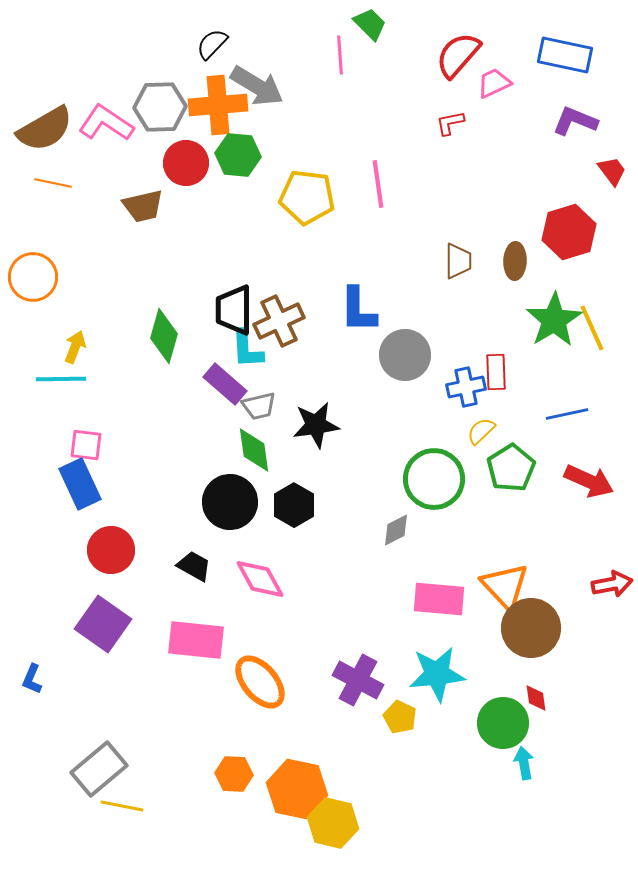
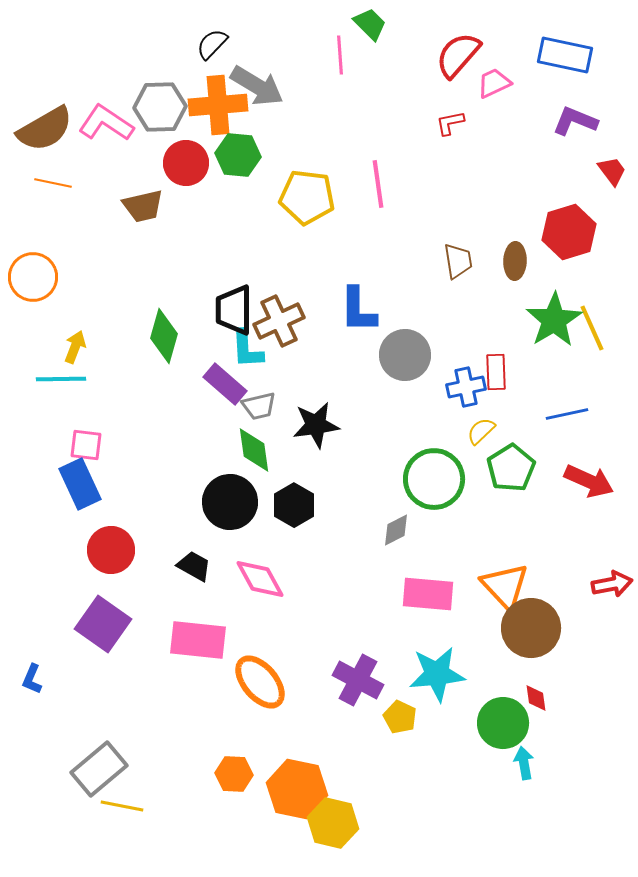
brown trapezoid at (458, 261): rotated 9 degrees counterclockwise
pink rectangle at (439, 599): moved 11 px left, 5 px up
pink rectangle at (196, 640): moved 2 px right
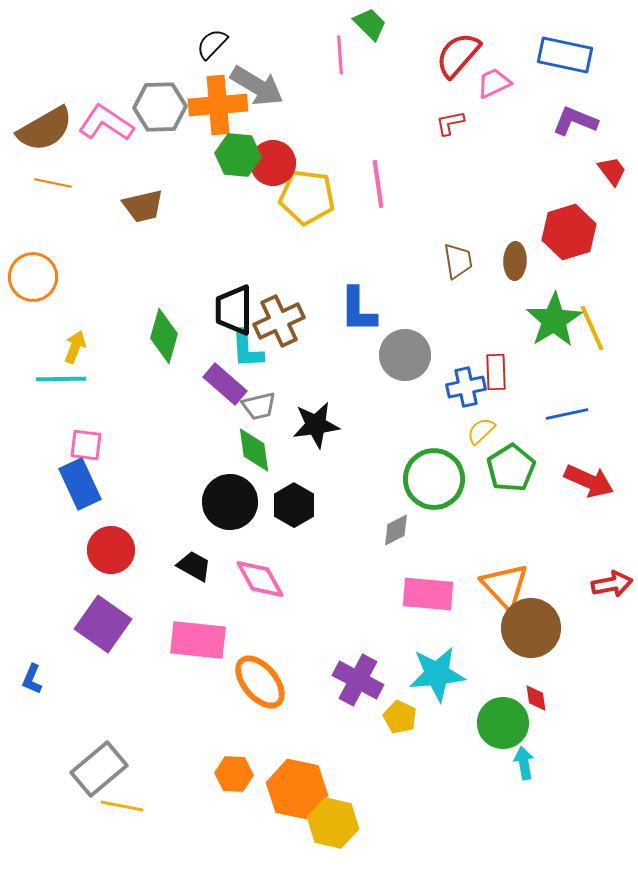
red circle at (186, 163): moved 87 px right
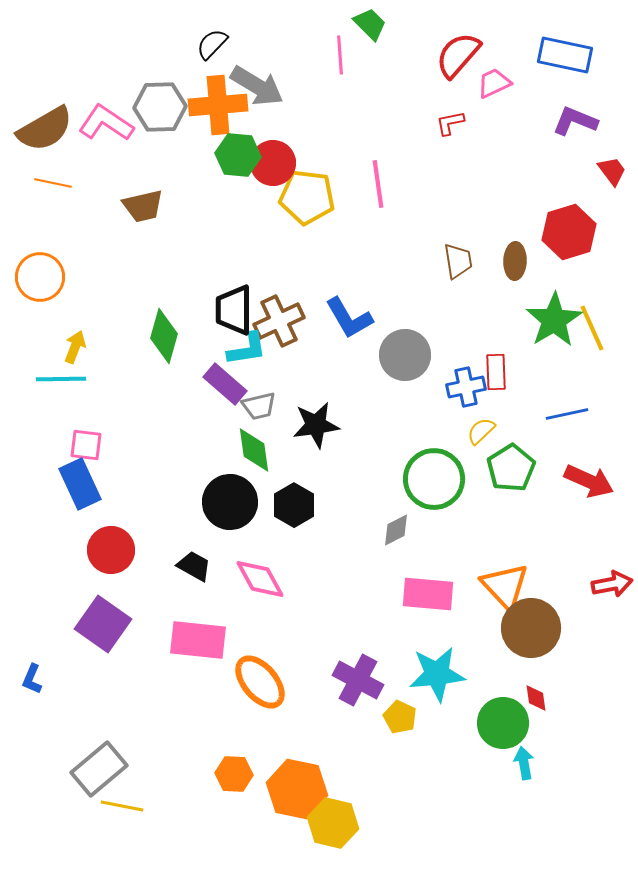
orange circle at (33, 277): moved 7 px right
blue L-shape at (358, 310): moved 9 px left, 8 px down; rotated 30 degrees counterclockwise
cyan L-shape at (247, 349): rotated 96 degrees counterclockwise
